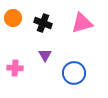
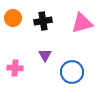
black cross: moved 2 px up; rotated 30 degrees counterclockwise
blue circle: moved 2 px left, 1 px up
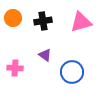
pink triangle: moved 1 px left, 1 px up
purple triangle: rotated 24 degrees counterclockwise
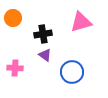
black cross: moved 13 px down
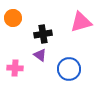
purple triangle: moved 5 px left
blue circle: moved 3 px left, 3 px up
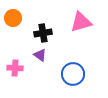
black cross: moved 1 px up
blue circle: moved 4 px right, 5 px down
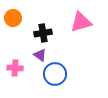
blue circle: moved 18 px left
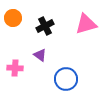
pink triangle: moved 5 px right, 2 px down
black cross: moved 2 px right, 7 px up; rotated 18 degrees counterclockwise
blue circle: moved 11 px right, 5 px down
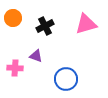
purple triangle: moved 4 px left, 1 px down; rotated 16 degrees counterclockwise
